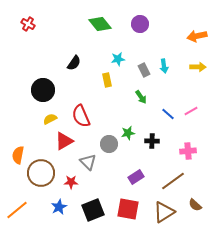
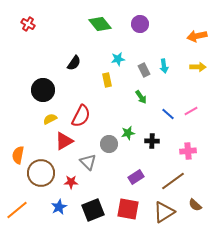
red semicircle: rotated 130 degrees counterclockwise
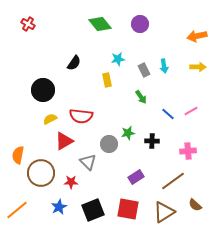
red semicircle: rotated 70 degrees clockwise
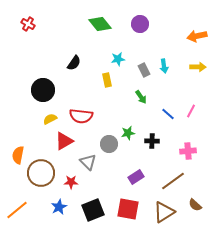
pink line: rotated 32 degrees counterclockwise
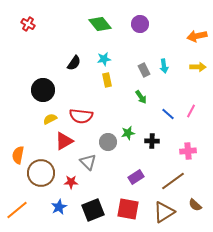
cyan star: moved 14 px left
gray circle: moved 1 px left, 2 px up
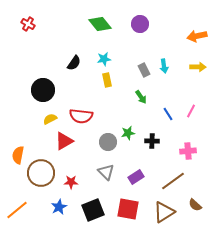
blue line: rotated 16 degrees clockwise
gray triangle: moved 18 px right, 10 px down
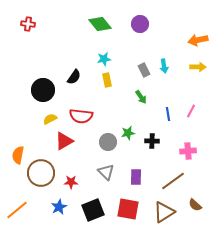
red cross: rotated 24 degrees counterclockwise
orange arrow: moved 1 px right, 4 px down
black semicircle: moved 14 px down
blue line: rotated 24 degrees clockwise
purple rectangle: rotated 56 degrees counterclockwise
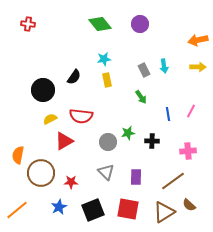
brown semicircle: moved 6 px left
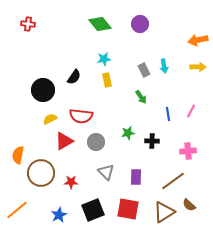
gray circle: moved 12 px left
blue star: moved 8 px down
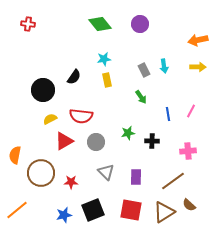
orange semicircle: moved 3 px left
red square: moved 3 px right, 1 px down
blue star: moved 5 px right; rotated 14 degrees clockwise
